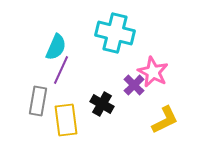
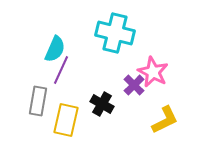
cyan semicircle: moved 1 px left, 2 px down
yellow rectangle: rotated 20 degrees clockwise
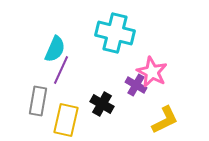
pink star: moved 1 px left
purple cross: moved 2 px right; rotated 15 degrees counterclockwise
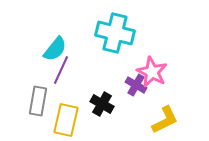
cyan semicircle: rotated 16 degrees clockwise
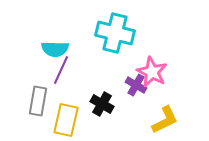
cyan semicircle: rotated 52 degrees clockwise
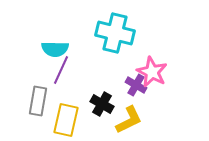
yellow L-shape: moved 36 px left
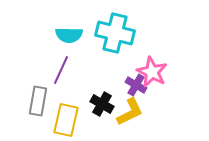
cyan semicircle: moved 14 px right, 14 px up
yellow L-shape: moved 1 px right, 8 px up
